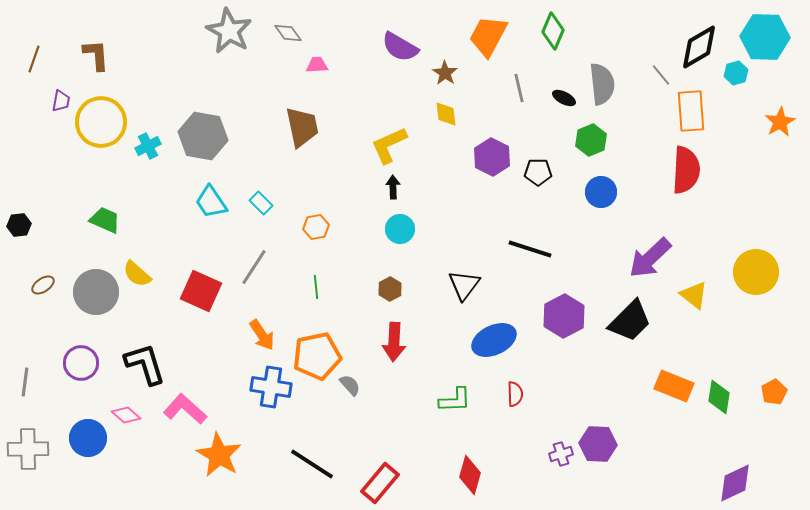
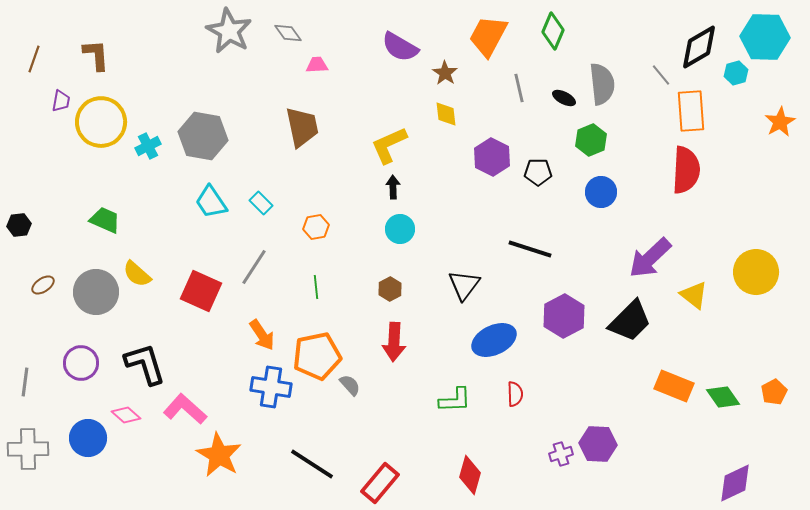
green diamond at (719, 397): moved 4 px right; rotated 44 degrees counterclockwise
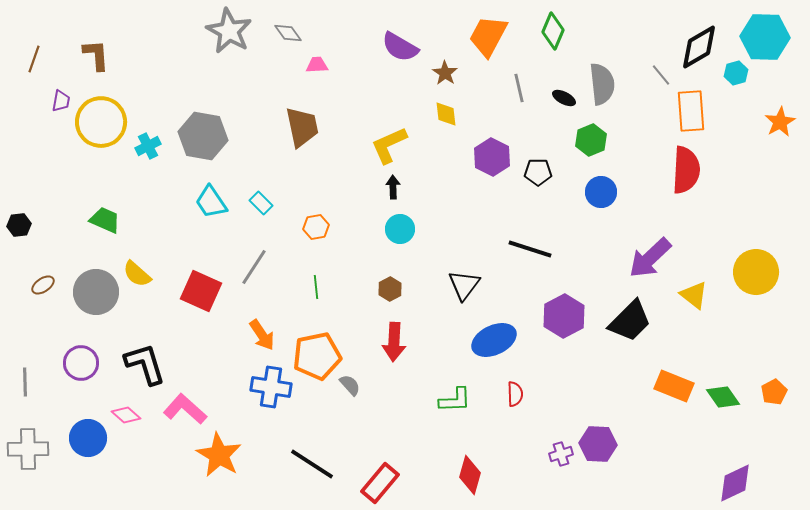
gray line at (25, 382): rotated 8 degrees counterclockwise
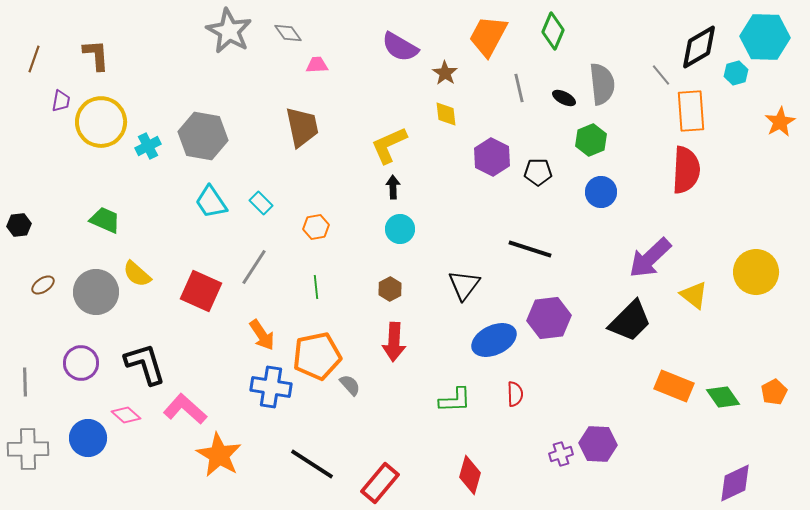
purple hexagon at (564, 316): moved 15 px left, 2 px down; rotated 21 degrees clockwise
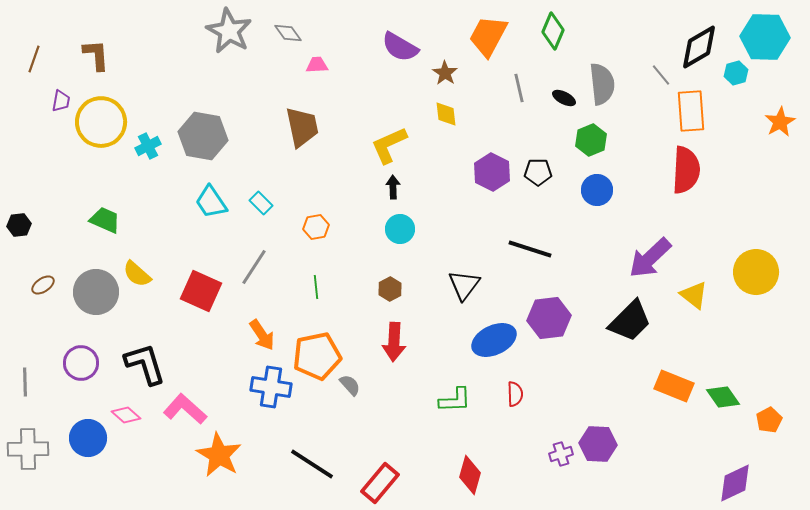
purple hexagon at (492, 157): moved 15 px down
blue circle at (601, 192): moved 4 px left, 2 px up
orange pentagon at (774, 392): moved 5 px left, 28 px down
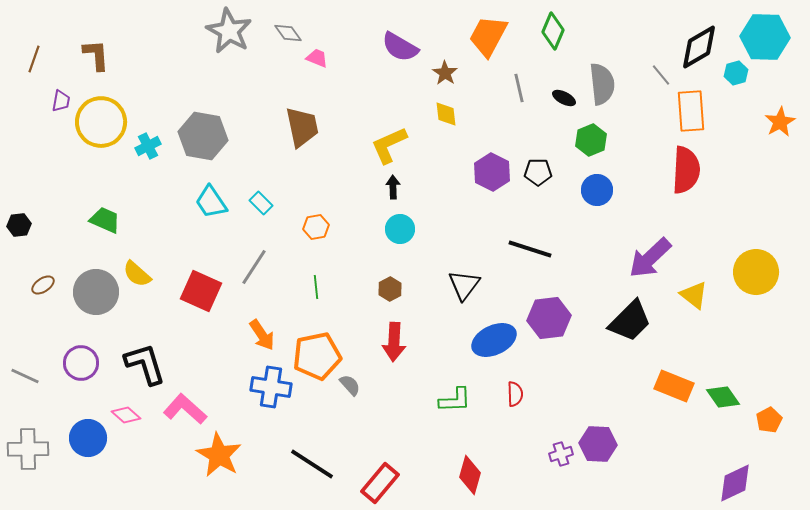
pink trapezoid at (317, 65): moved 7 px up; rotated 25 degrees clockwise
gray line at (25, 382): moved 6 px up; rotated 64 degrees counterclockwise
